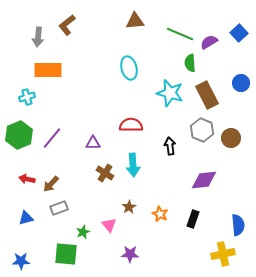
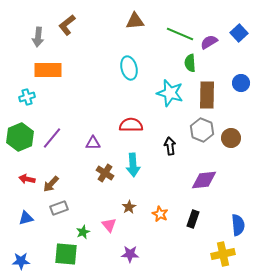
brown rectangle: rotated 28 degrees clockwise
green hexagon: moved 1 px right, 2 px down
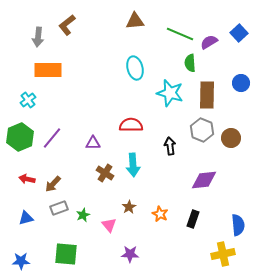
cyan ellipse: moved 6 px right
cyan cross: moved 1 px right, 3 px down; rotated 21 degrees counterclockwise
brown arrow: moved 2 px right
green star: moved 17 px up
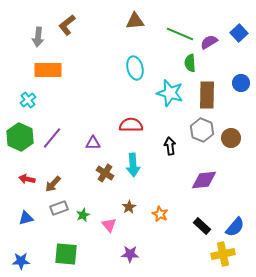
green hexagon: rotated 12 degrees counterclockwise
black rectangle: moved 9 px right, 7 px down; rotated 66 degrees counterclockwise
blue semicircle: moved 3 px left, 2 px down; rotated 45 degrees clockwise
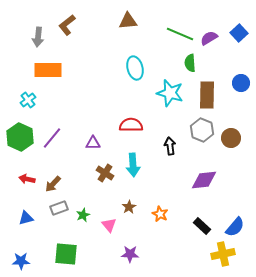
brown triangle: moved 7 px left
purple semicircle: moved 4 px up
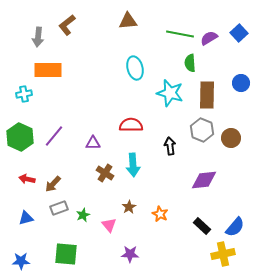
green line: rotated 12 degrees counterclockwise
cyan cross: moved 4 px left, 6 px up; rotated 28 degrees clockwise
purple line: moved 2 px right, 2 px up
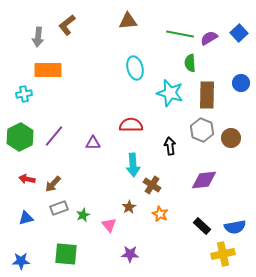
green hexagon: rotated 8 degrees clockwise
brown cross: moved 47 px right, 12 px down
blue semicircle: rotated 40 degrees clockwise
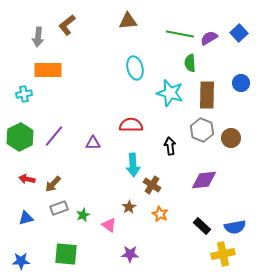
pink triangle: rotated 14 degrees counterclockwise
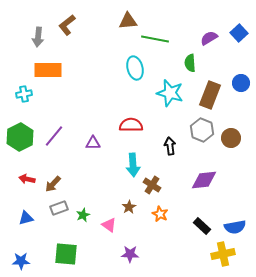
green line: moved 25 px left, 5 px down
brown rectangle: moved 3 px right; rotated 20 degrees clockwise
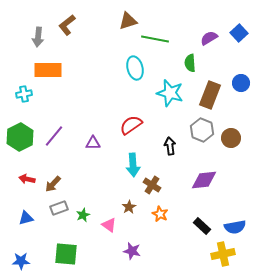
brown triangle: rotated 12 degrees counterclockwise
red semicircle: rotated 35 degrees counterclockwise
purple star: moved 2 px right, 3 px up; rotated 12 degrees clockwise
